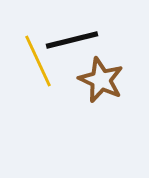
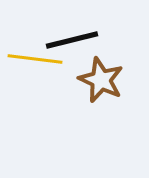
yellow line: moved 3 px left, 2 px up; rotated 58 degrees counterclockwise
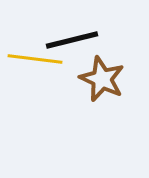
brown star: moved 1 px right, 1 px up
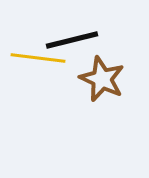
yellow line: moved 3 px right, 1 px up
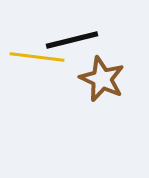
yellow line: moved 1 px left, 1 px up
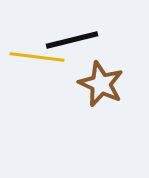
brown star: moved 1 px left, 5 px down
